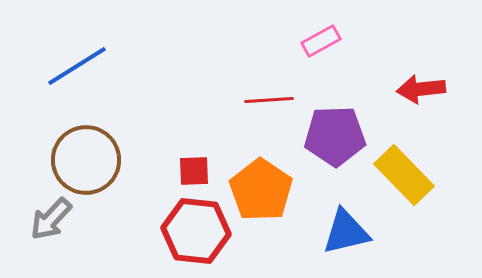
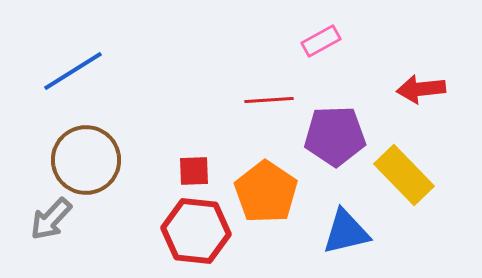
blue line: moved 4 px left, 5 px down
orange pentagon: moved 5 px right, 2 px down
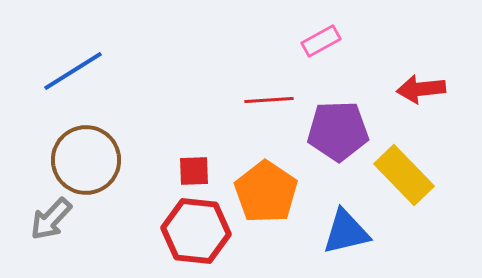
purple pentagon: moved 3 px right, 5 px up
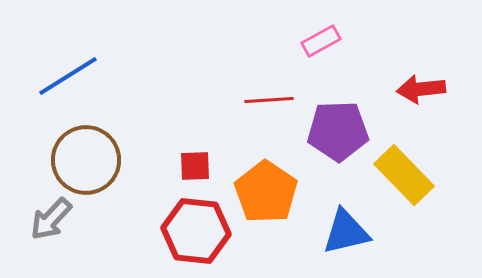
blue line: moved 5 px left, 5 px down
red square: moved 1 px right, 5 px up
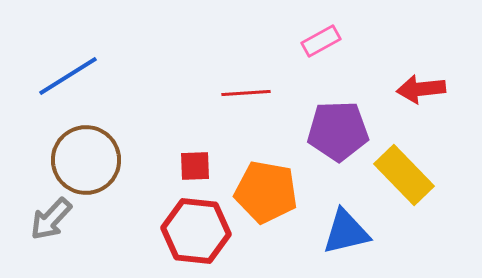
red line: moved 23 px left, 7 px up
orange pentagon: rotated 24 degrees counterclockwise
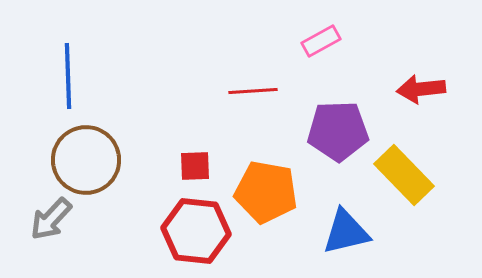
blue line: rotated 60 degrees counterclockwise
red line: moved 7 px right, 2 px up
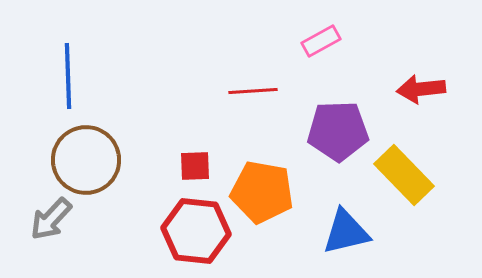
orange pentagon: moved 4 px left
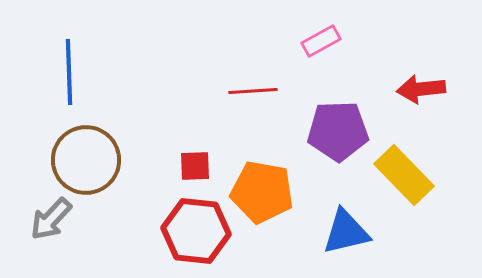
blue line: moved 1 px right, 4 px up
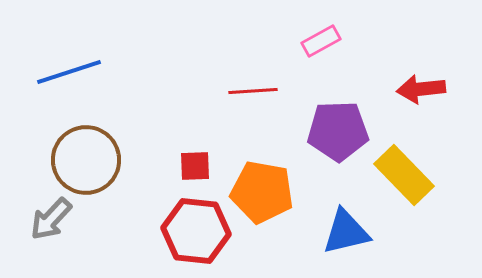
blue line: rotated 74 degrees clockwise
